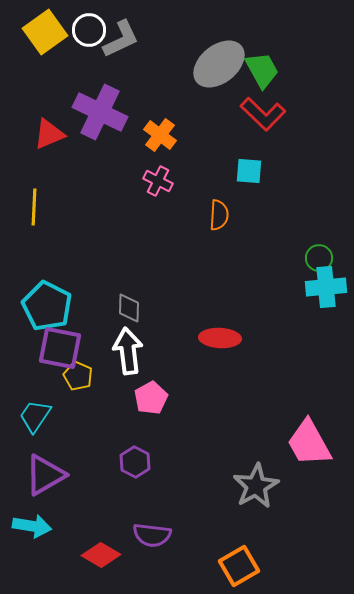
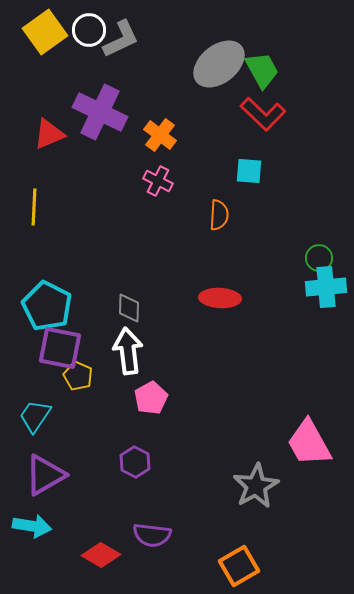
red ellipse: moved 40 px up
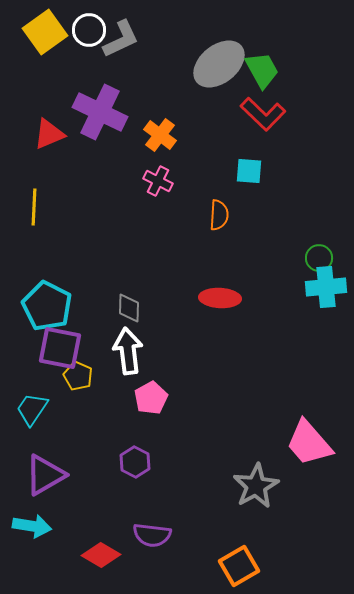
cyan trapezoid: moved 3 px left, 7 px up
pink trapezoid: rotated 12 degrees counterclockwise
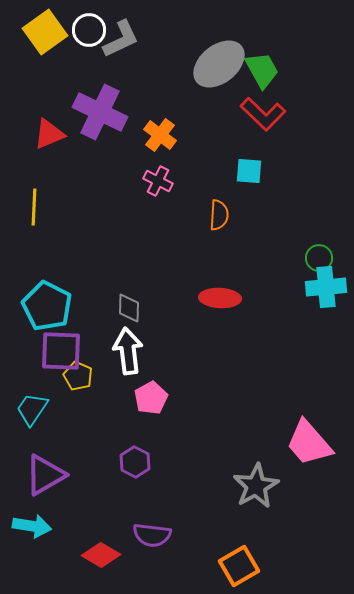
purple square: moved 1 px right, 3 px down; rotated 9 degrees counterclockwise
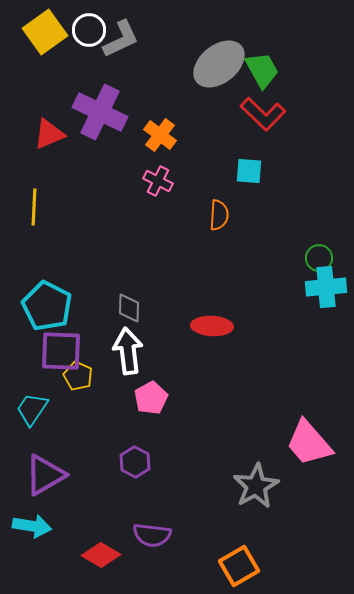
red ellipse: moved 8 px left, 28 px down
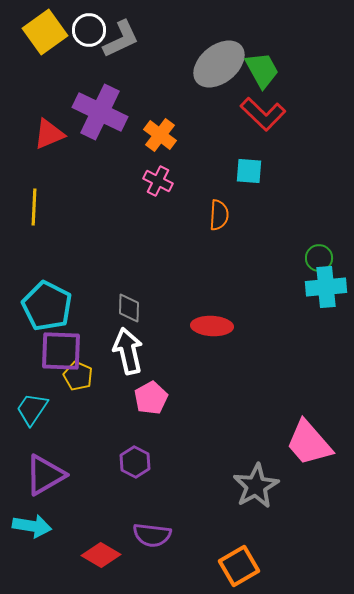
white arrow: rotated 6 degrees counterclockwise
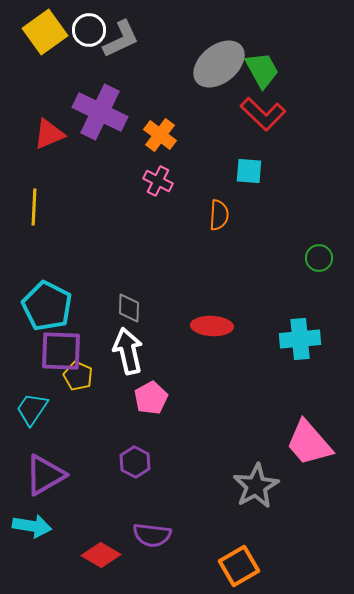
cyan cross: moved 26 px left, 52 px down
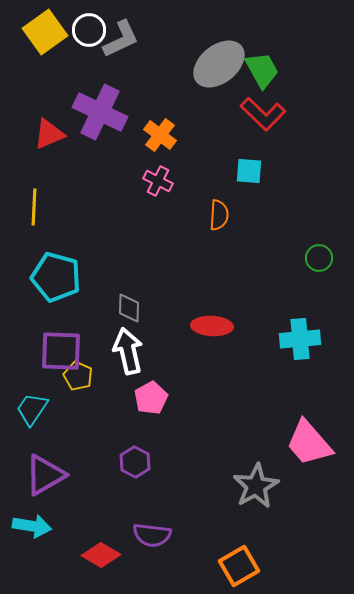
cyan pentagon: moved 9 px right, 29 px up; rotated 12 degrees counterclockwise
